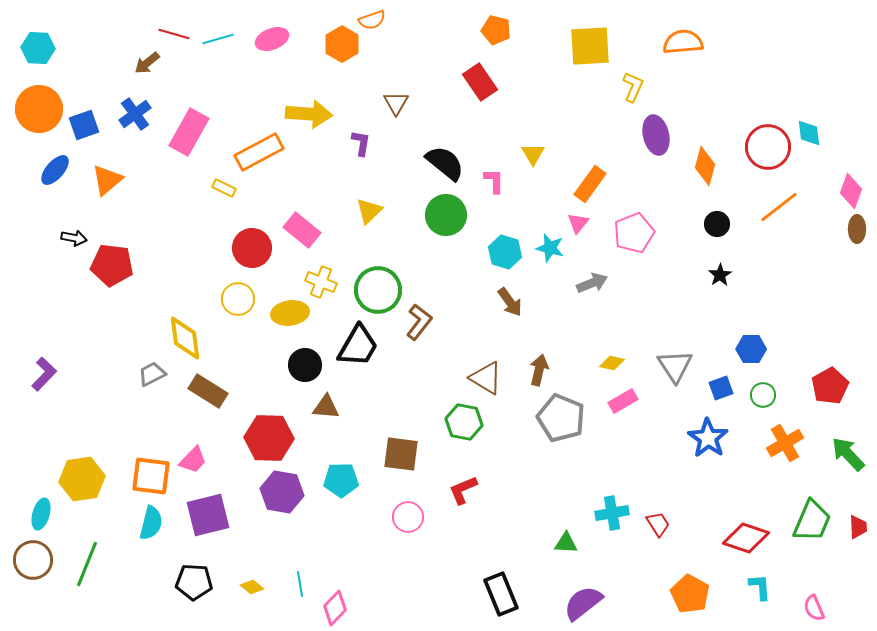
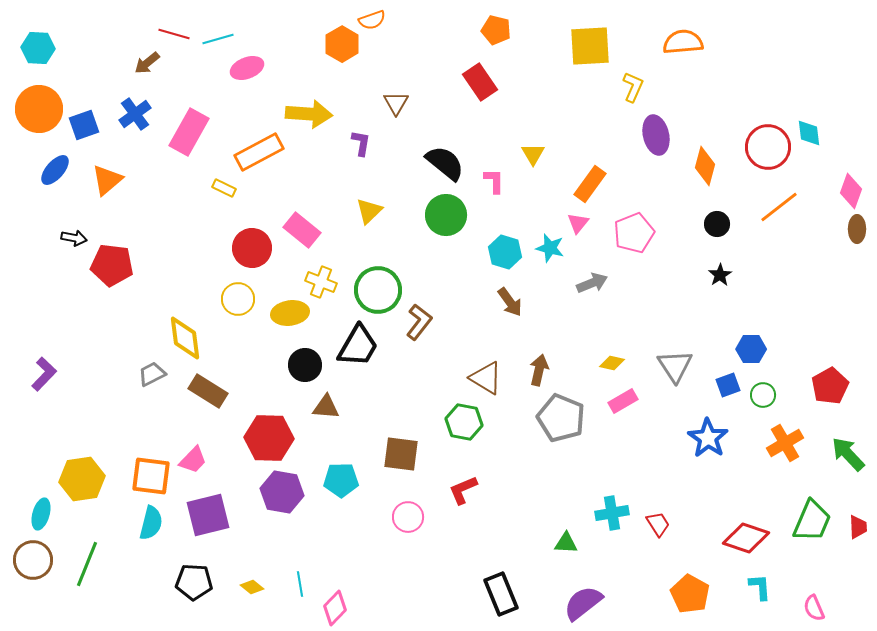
pink ellipse at (272, 39): moved 25 px left, 29 px down
blue square at (721, 388): moved 7 px right, 3 px up
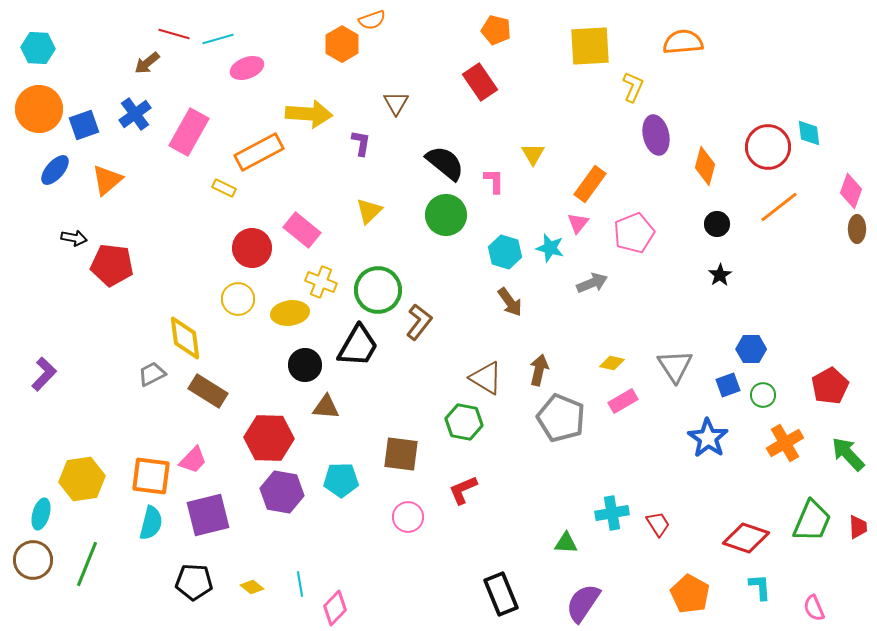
purple semicircle at (583, 603): rotated 18 degrees counterclockwise
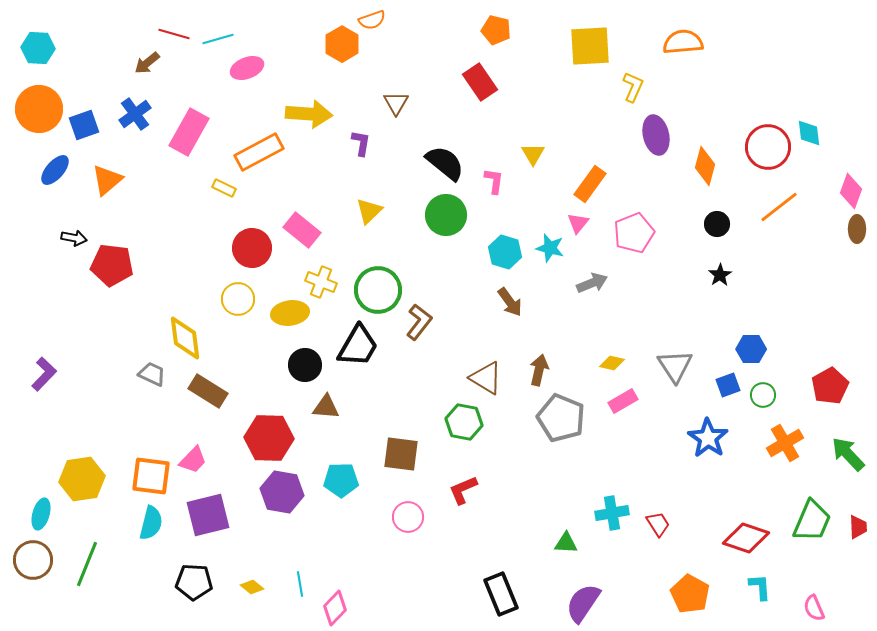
pink L-shape at (494, 181): rotated 8 degrees clockwise
gray trapezoid at (152, 374): rotated 52 degrees clockwise
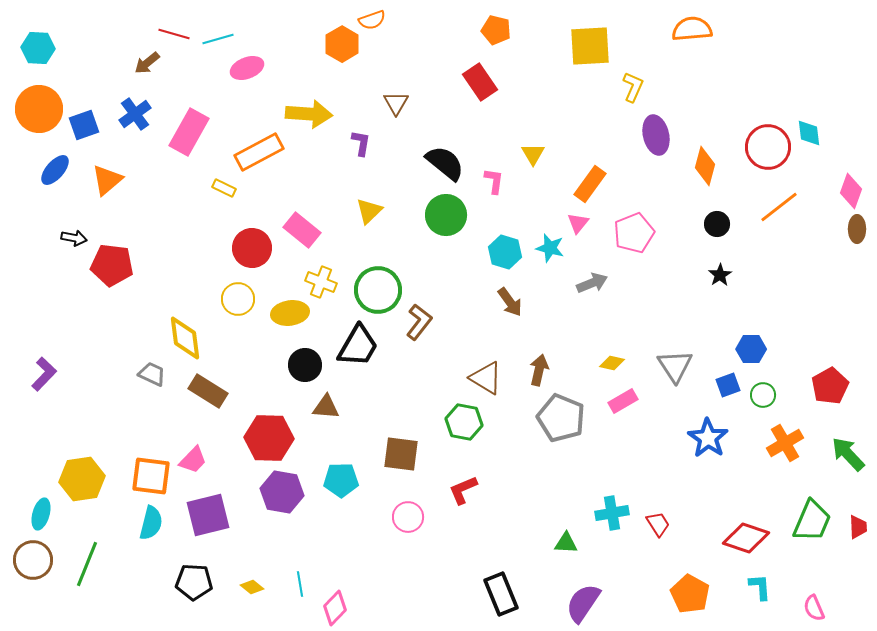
orange semicircle at (683, 42): moved 9 px right, 13 px up
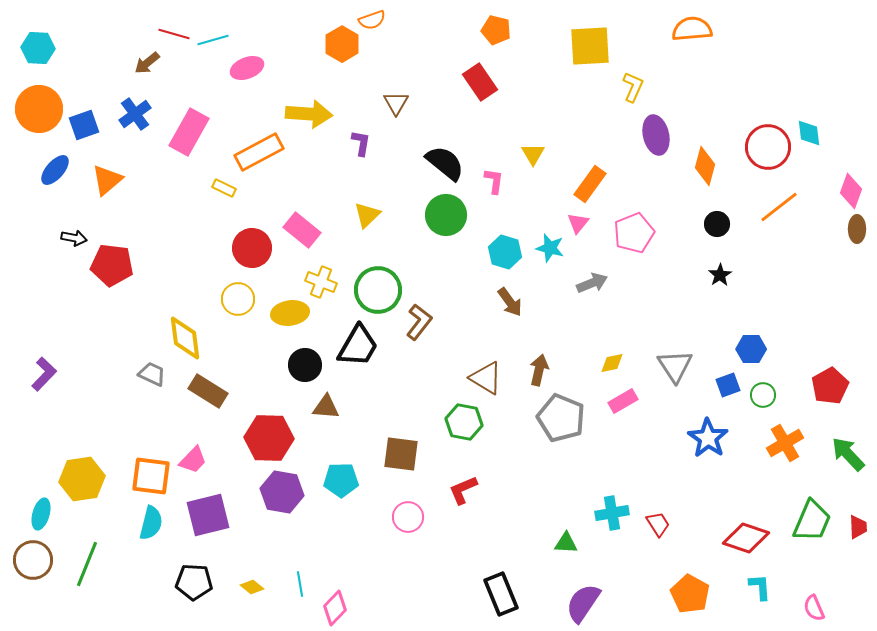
cyan line at (218, 39): moved 5 px left, 1 px down
yellow triangle at (369, 211): moved 2 px left, 4 px down
yellow diamond at (612, 363): rotated 25 degrees counterclockwise
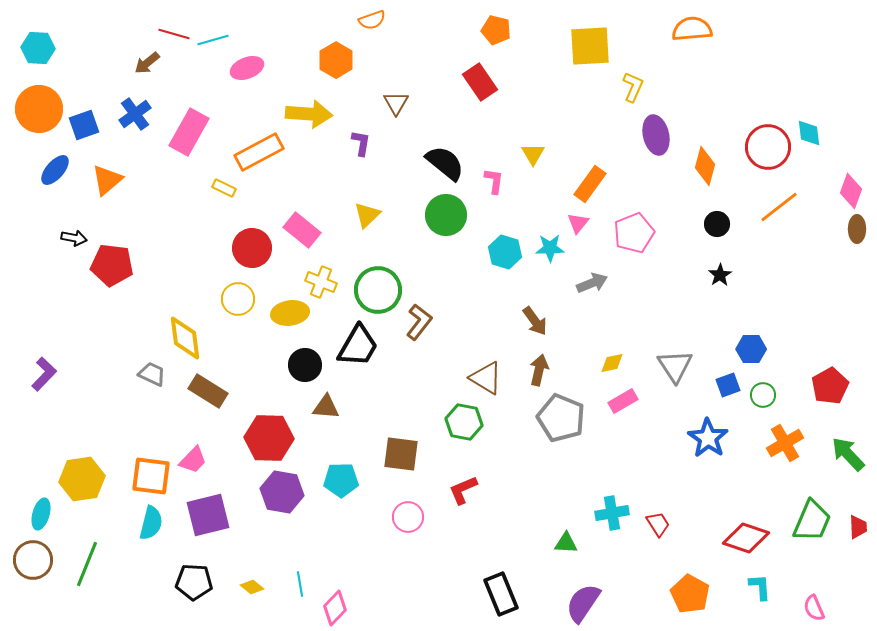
orange hexagon at (342, 44): moved 6 px left, 16 px down
cyan star at (550, 248): rotated 16 degrees counterclockwise
brown arrow at (510, 302): moved 25 px right, 19 px down
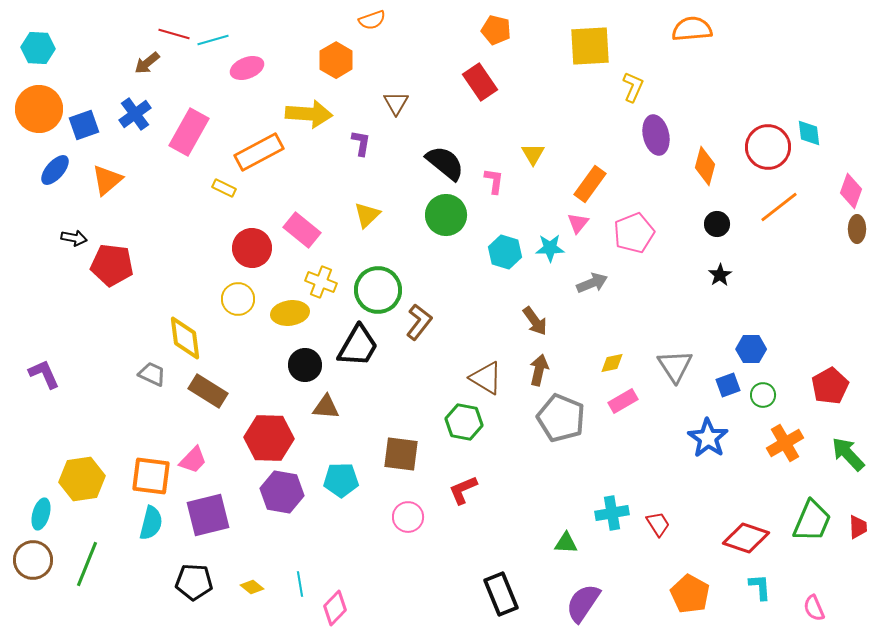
purple L-shape at (44, 374): rotated 68 degrees counterclockwise
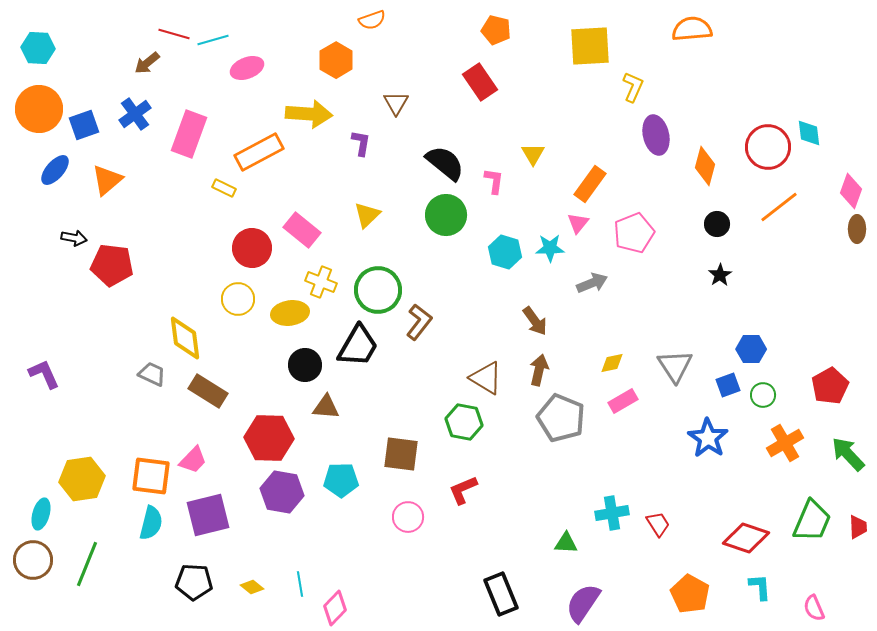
pink rectangle at (189, 132): moved 2 px down; rotated 9 degrees counterclockwise
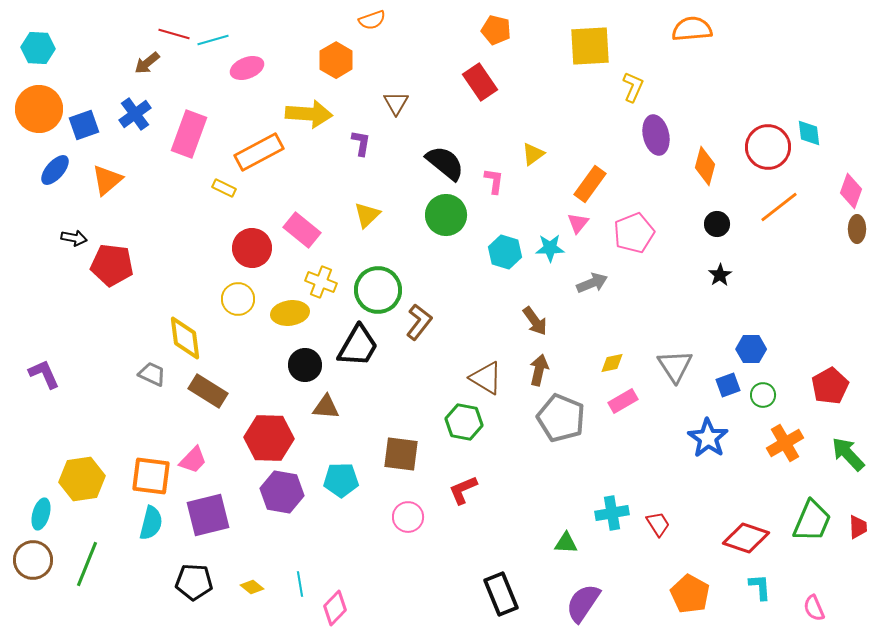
yellow triangle at (533, 154): rotated 25 degrees clockwise
